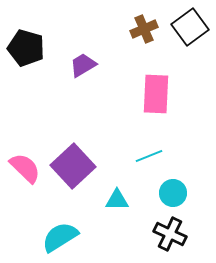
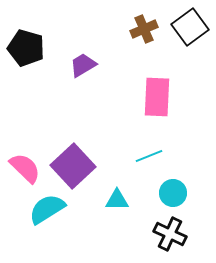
pink rectangle: moved 1 px right, 3 px down
cyan semicircle: moved 13 px left, 28 px up
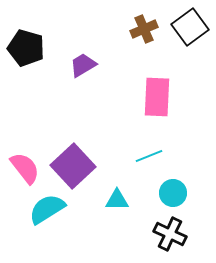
pink semicircle: rotated 8 degrees clockwise
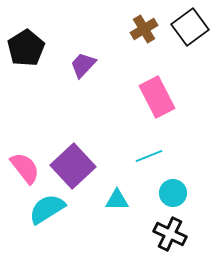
brown cross: rotated 8 degrees counterclockwise
black pentagon: rotated 24 degrees clockwise
purple trapezoid: rotated 16 degrees counterclockwise
pink rectangle: rotated 30 degrees counterclockwise
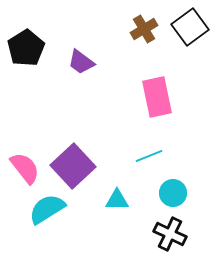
purple trapezoid: moved 2 px left, 3 px up; rotated 96 degrees counterclockwise
pink rectangle: rotated 15 degrees clockwise
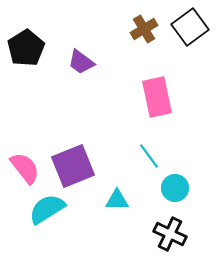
cyan line: rotated 76 degrees clockwise
purple square: rotated 21 degrees clockwise
cyan circle: moved 2 px right, 5 px up
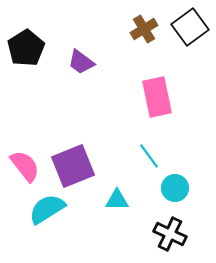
pink semicircle: moved 2 px up
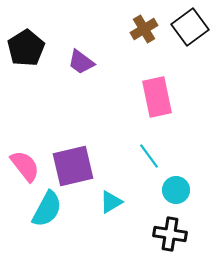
purple square: rotated 9 degrees clockwise
cyan circle: moved 1 px right, 2 px down
cyan triangle: moved 6 px left, 2 px down; rotated 30 degrees counterclockwise
cyan semicircle: rotated 150 degrees clockwise
black cross: rotated 16 degrees counterclockwise
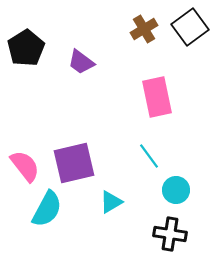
purple square: moved 1 px right, 3 px up
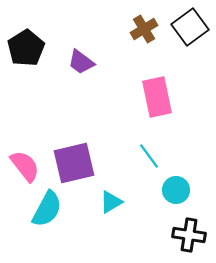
black cross: moved 19 px right, 1 px down
